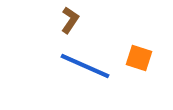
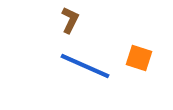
brown L-shape: rotated 8 degrees counterclockwise
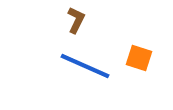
brown L-shape: moved 6 px right
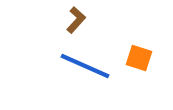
brown L-shape: rotated 16 degrees clockwise
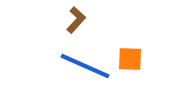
orange square: moved 9 px left, 1 px down; rotated 16 degrees counterclockwise
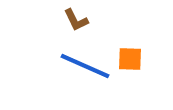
brown L-shape: rotated 112 degrees clockwise
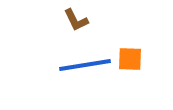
blue line: moved 1 px up; rotated 33 degrees counterclockwise
